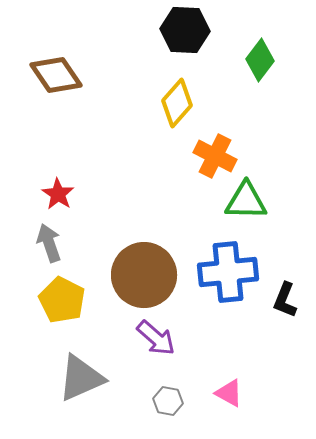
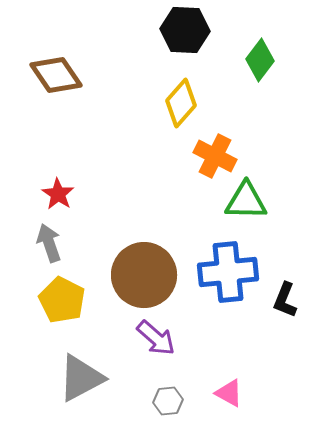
yellow diamond: moved 4 px right
gray triangle: rotated 4 degrees counterclockwise
gray hexagon: rotated 16 degrees counterclockwise
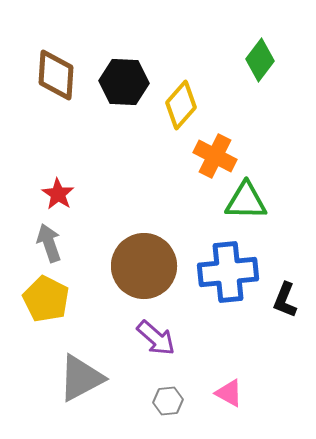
black hexagon: moved 61 px left, 52 px down
brown diamond: rotated 38 degrees clockwise
yellow diamond: moved 2 px down
brown circle: moved 9 px up
yellow pentagon: moved 16 px left, 1 px up
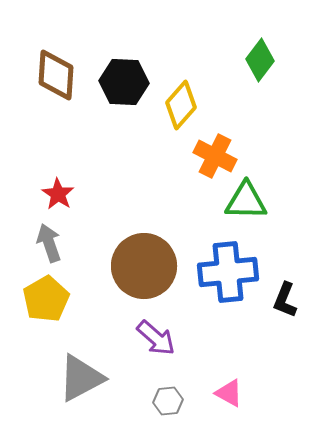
yellow pentagon: rotated 15 degrees clockwise
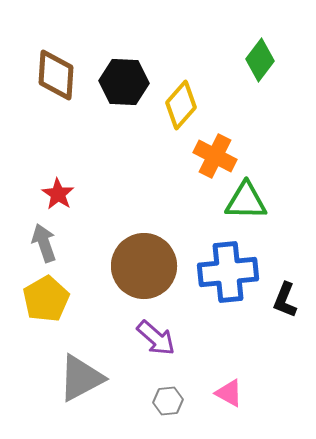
gray arrow: moved 5 px left
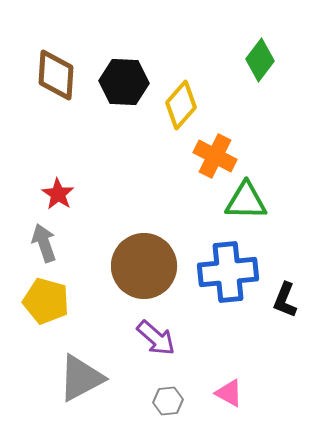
yellow pentagon: moved 2 px down; rotated 27 degrees counterclockwise
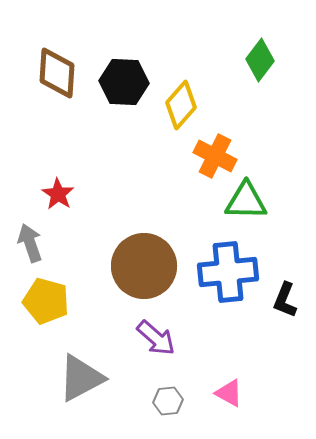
brown diamond: moved 1 px right, 2 px up
gray arrow: moved 14 px left
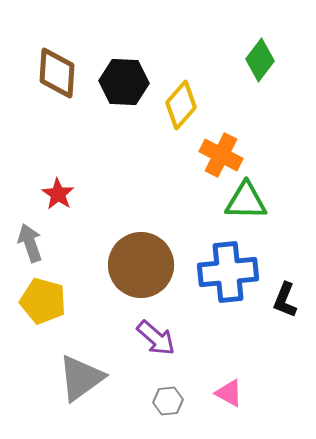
orange cross: moved 6 px right, 1 px up
brown circle: moved 3 px left, 1 px up
yellow pentagon: moved 3 px left
gray triangle: rotated 8 degrees counterclockwise
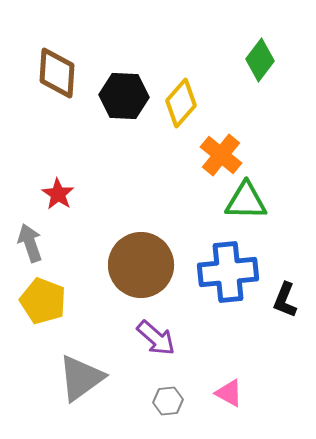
black hexagon: moved 14 px down
yellow diamond: moved 2 px up
orange cross: rotated 12 degrees clockwise
yellow pentagon: rotated 6 degrees clockwise
